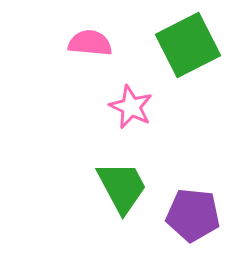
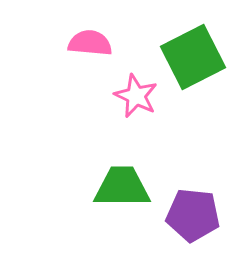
green square: moved 5 px right, 12 px down
pink star: moved 5 px right, 11 px up
green trapezoid: rotated 62 degrees counterclockwise
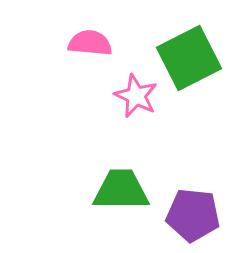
green square: moved 4 px left, 1 px down
green trapezoid: moved 1 px left, 3 px down
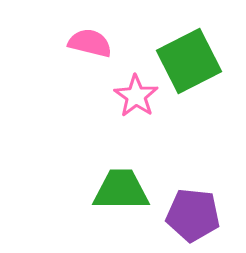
pink semicircle: rotated 9 degrees clockwise
green square: moved 3 px down
pink star: rotated 9 degrees clockwise
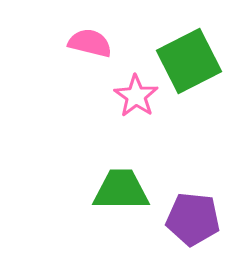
purple pentagon: moved 4 px down
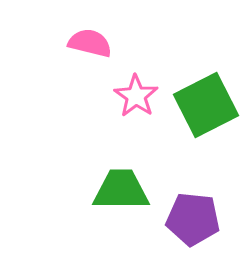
green square: moved 17 px right, 44 px down
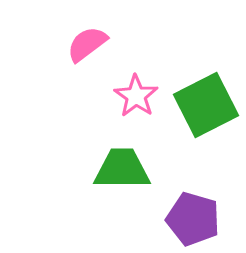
pink semicircle: moved 3 px left, 1 px down; rotated 51 degrees counterclockwise
green trapezoid: moved 1 px right, 21 px up
purple pentagon: rotated 10 degrees clockwise
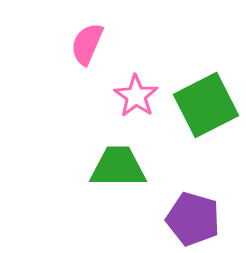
pink semicircle: rotated 30 degrees counterclockwise
green trapezoid: moved 4 px left, 2 px up
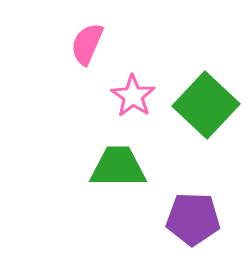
pink star: moved 3 px left
green square: rotated 20 degrees counterclockwise
purple pentagon: rotated 14 degrees counterclockwise
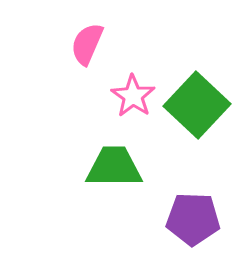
green square: moved 9 px left
green trapezoid: moved 4 px left
